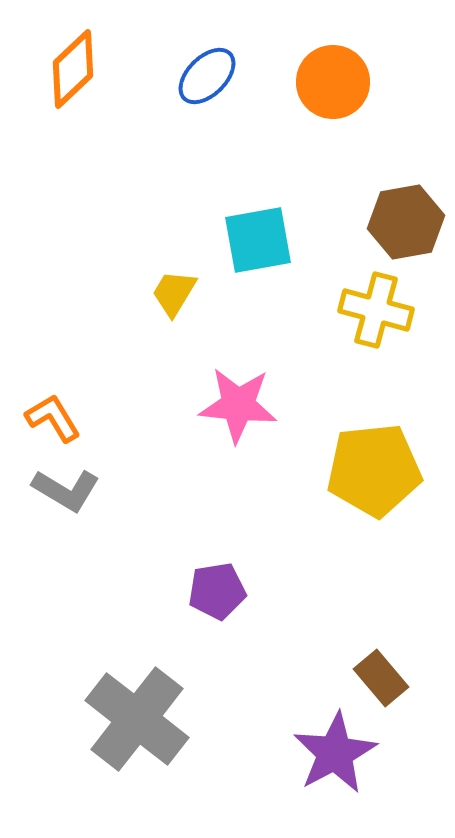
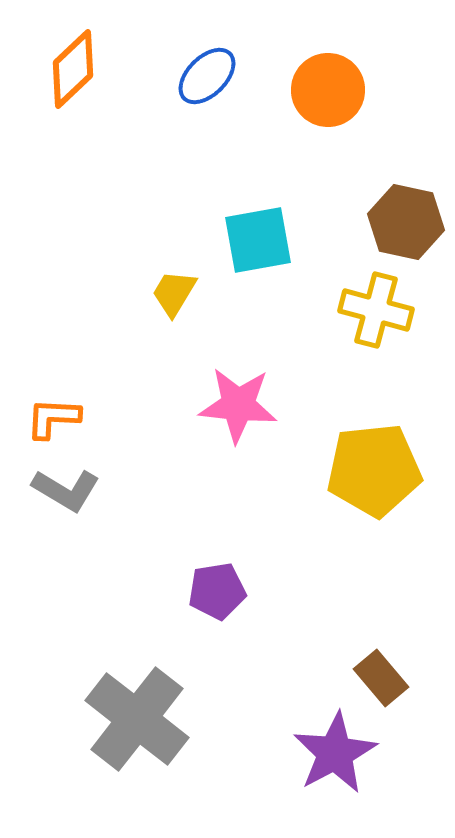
orange circle: moved 5 px left, 8 px down
brown hexagon: rotated 22 degrees clockwise
orange L-shape: rotated 56 degrees counterclockwise
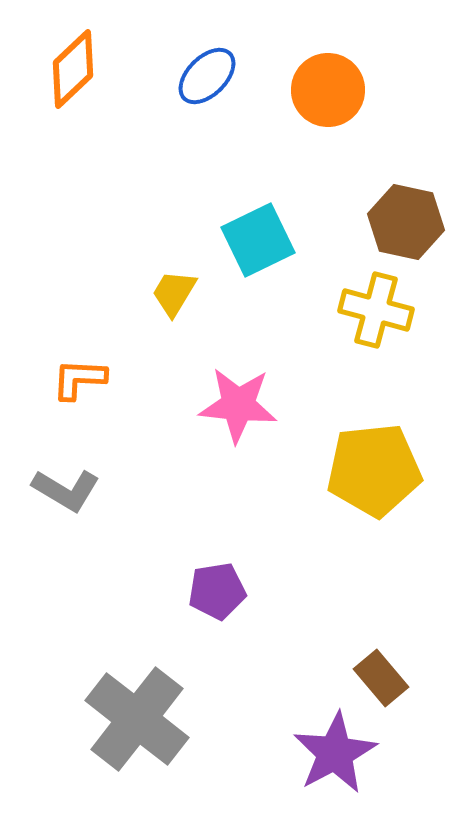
cyan square: rotated 16 degrees counterclockwise
orange L-shape: moved 26 px right, 39 px up
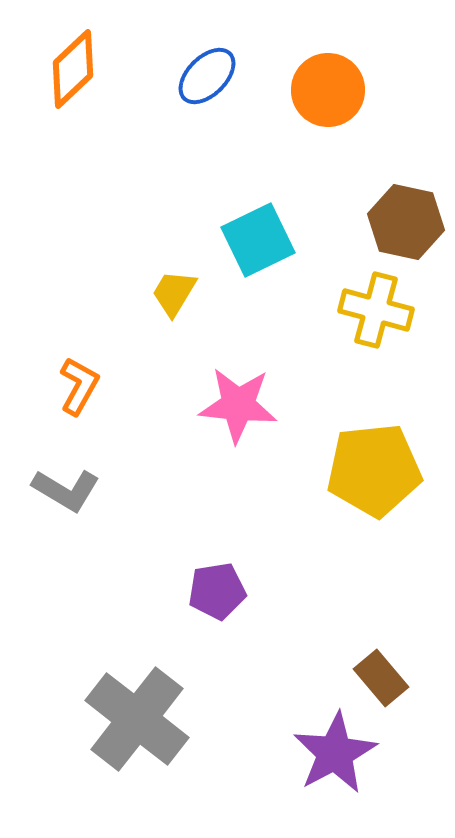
orange L-shape: moved 7 px down; rotated 116 degrees clockwise
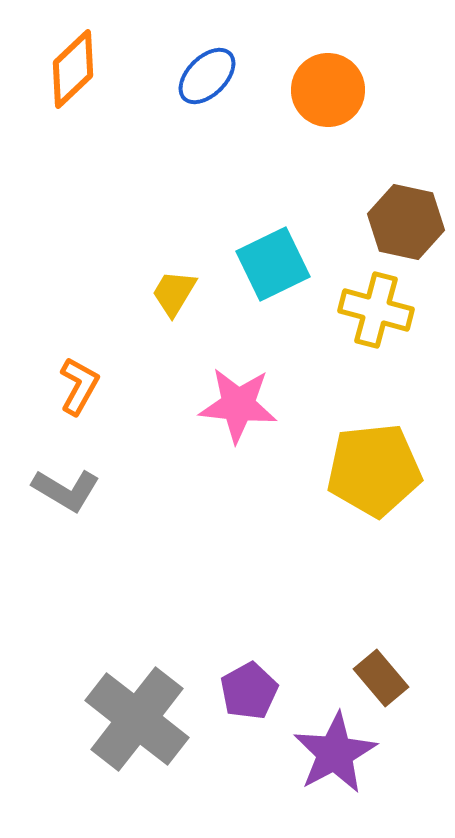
cyan square: moved 15 px right, 24 px down
purple pentagon: moved 32 px right, 100 px down; rotated 20 degrees counterclockwise
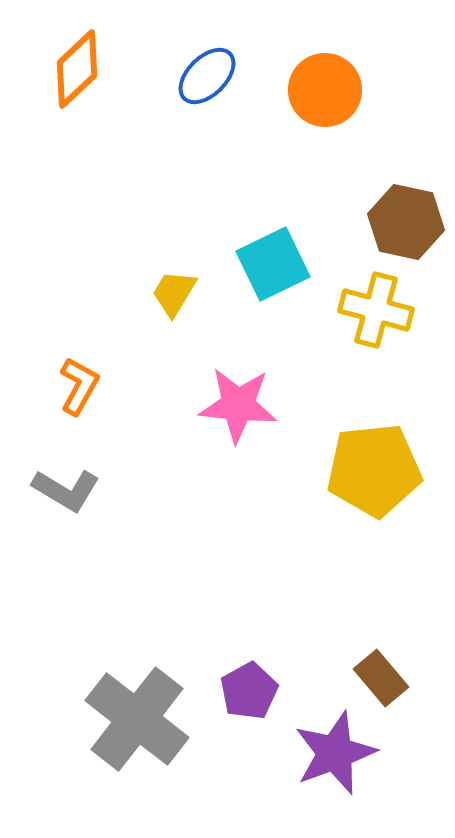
orange diamond: moved 4 px right
orange circle: moved 3 px left
purple star: rotated 8 degrees clockwise
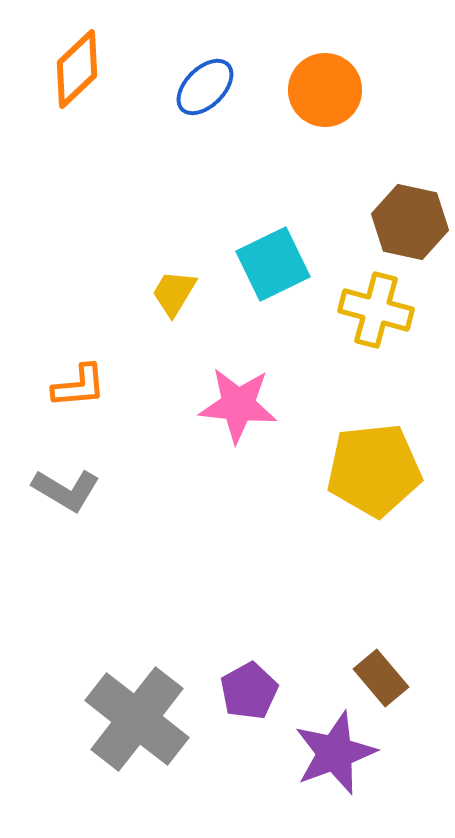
blue ellipse: moved 2 px left, 11 px down
brown hexagon: moved 4 px right
orange L-shape: rotated 56 degrees clockwise
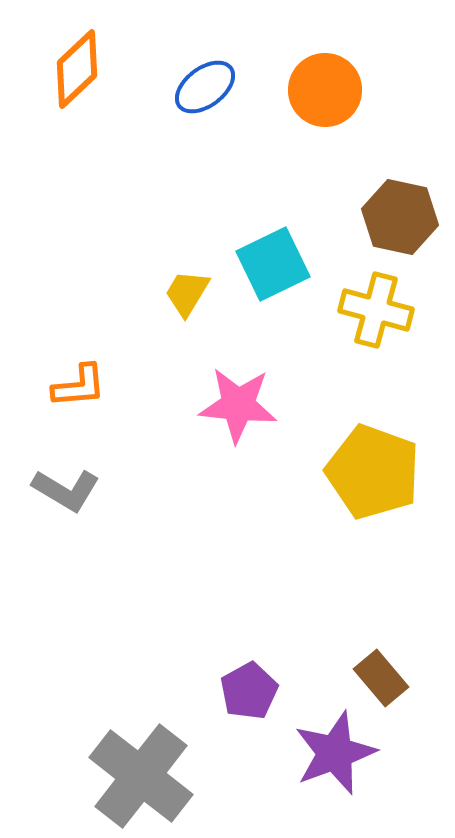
blue ellipse: rotated 8 degrees clockwise
brown hexagon: moved 10 px left, 5 px up
yellow trapezoid: moved 13 px right
yellow pentagon: moved 1 px left, 2 px down; rotated 26 degrees clockwise
gray cross: moved 4 px right, 57 px down
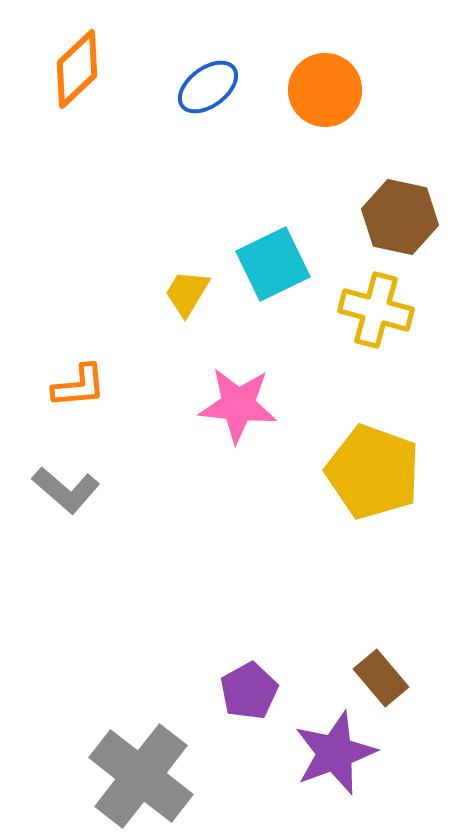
blue ellipse: moved 3 px right
gray L-shape: rotated 10 degrees clockwise
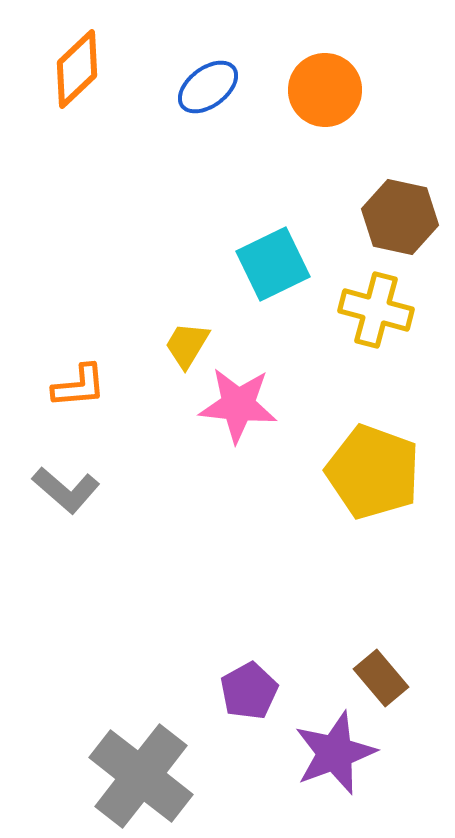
yellow trapezoid: moved 52 px down
